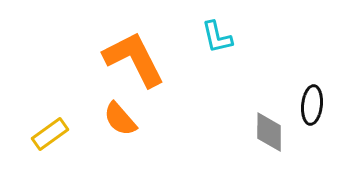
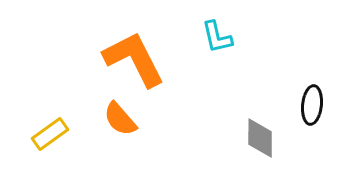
gray diamond: moved 9 px left, 6 px down
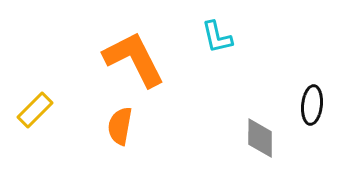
orange semicircle: moved 7 px down; rotated 51 degrees clockwise
yellow rectangle: moved 15 px left, 24 px up; rotated 9 degrees counterclockwise
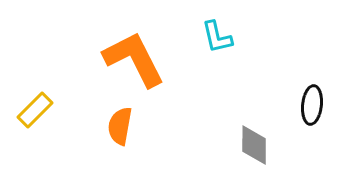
gray diamond: moved 6 px left, 7 px down
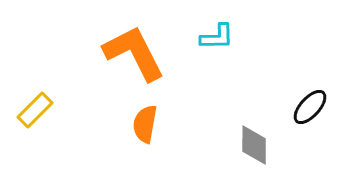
cyan L-shape: rotated 78 degrees counterclockwise
orange L-shape: moved 6 px up
black ellipse: moved 2 px left, 2 px down; rotated 36 degrees clockwise
orange semicircle: moved 25 px right, 2 px up
